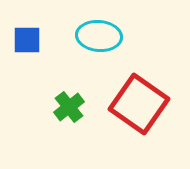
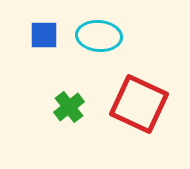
blue square: moved 17 px right, 5 px up
red square: rotated 10 degrees counterclockwise
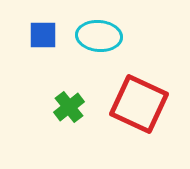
blue square: moved 1 px left
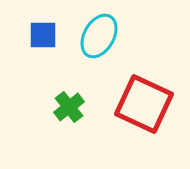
cyan ellipse: rotated 66 degrees counterclockwise
red square: moved 5 px right
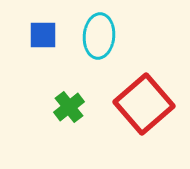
cyan ellipse: rotated 24 degrees counterclockwise
red square: rotated 24 degrees clockwise
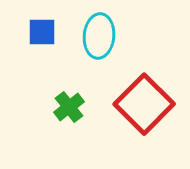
blue square: moved 1 px left, 3 px up
red square: rotated 4 degrees counterclockwise
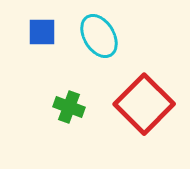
cyan ellipse: rotated 36 degrees counterclockwise
green cross: rotated 32 degrees counterclockwise
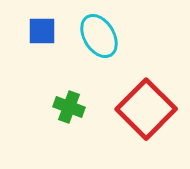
blue square: moved 1 px up
red square: moved 2 px right, 5 px down
